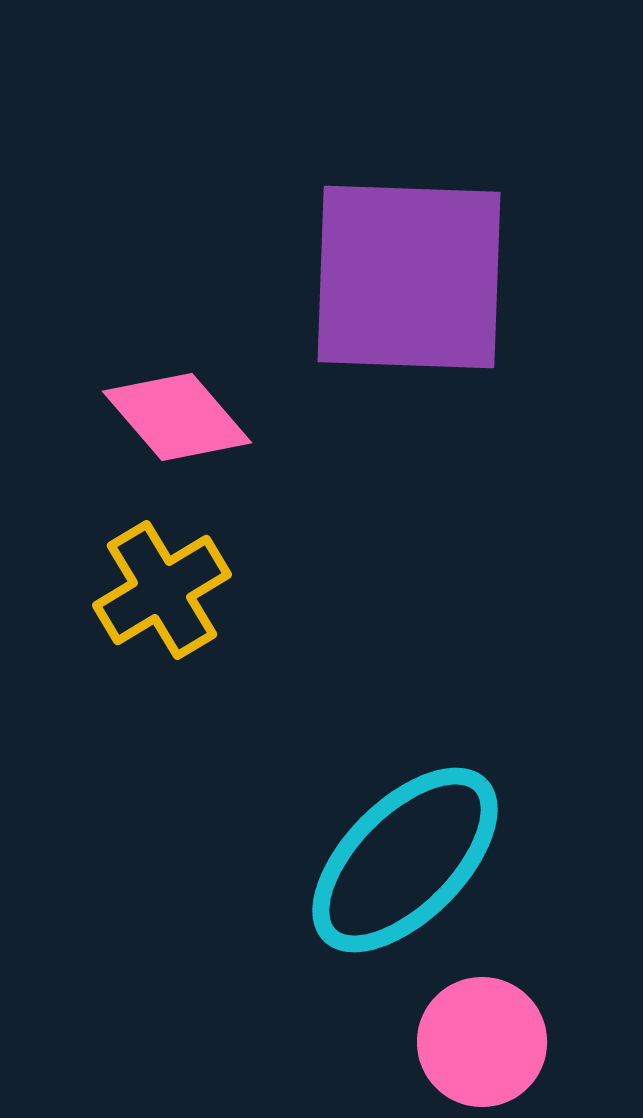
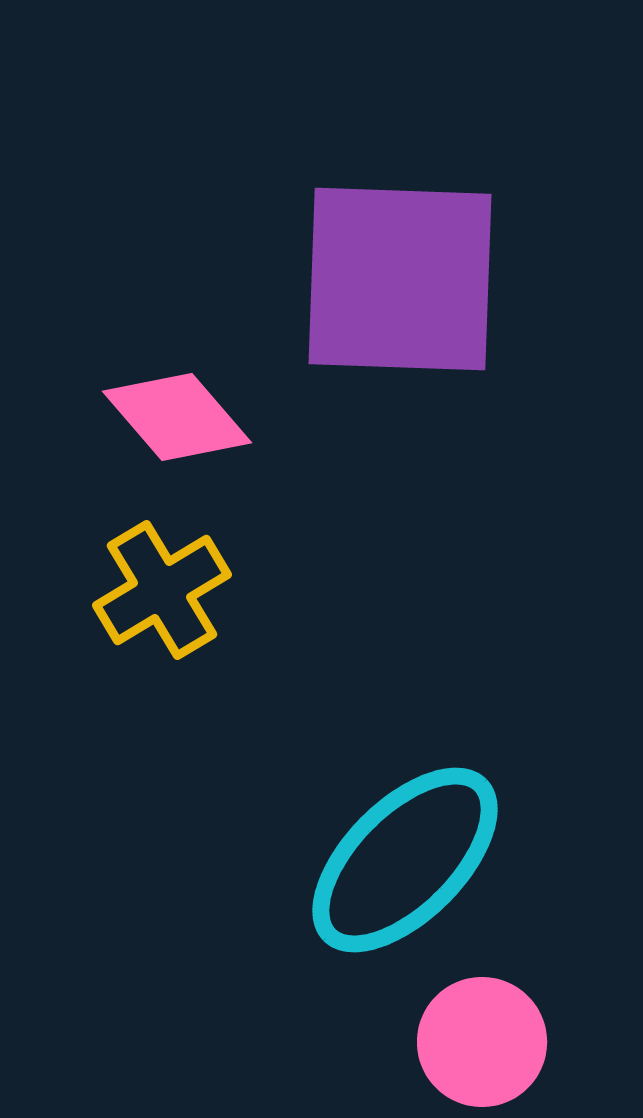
purple square: moved 9 px left, 2 px down
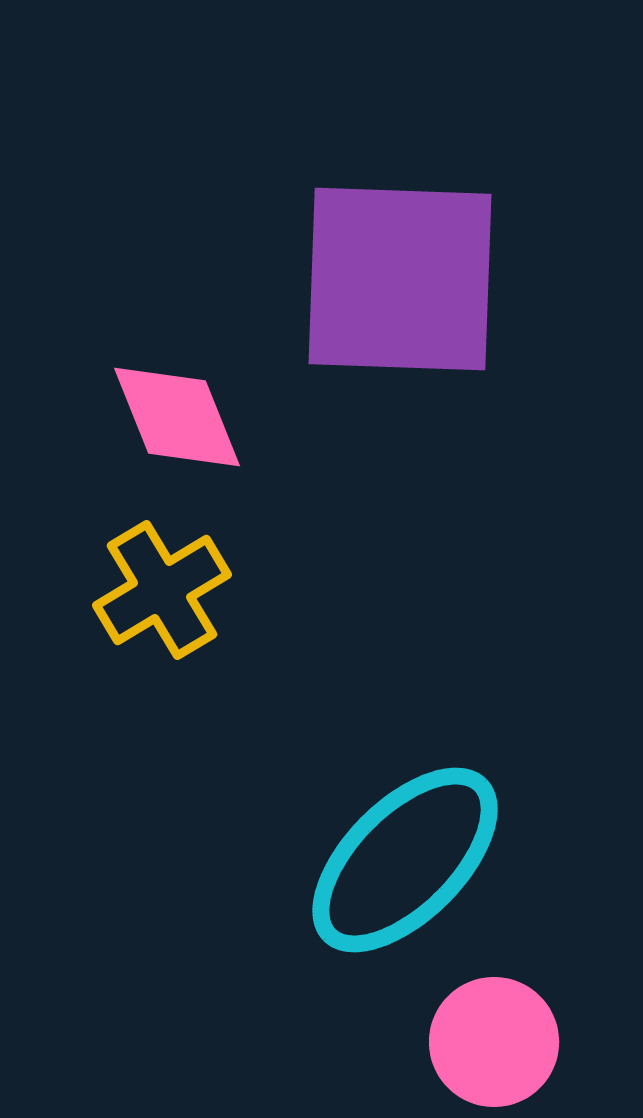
pink diamond: rotated 19 degrees clockwise
pink circle: moved 12 px right
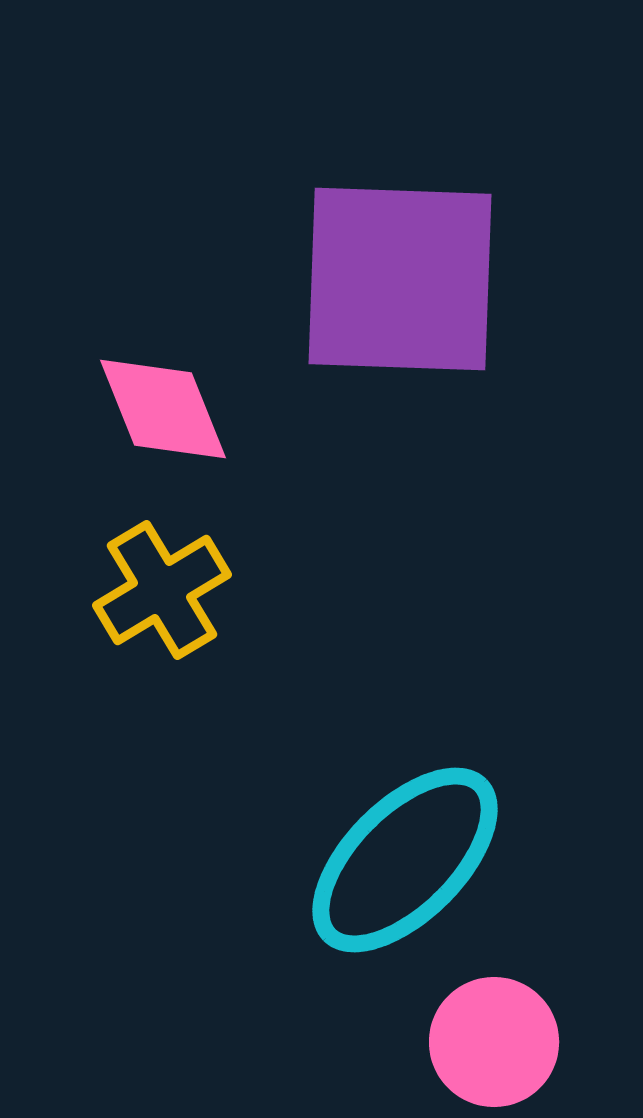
pink diamond: moved 14 px left, 8 px up
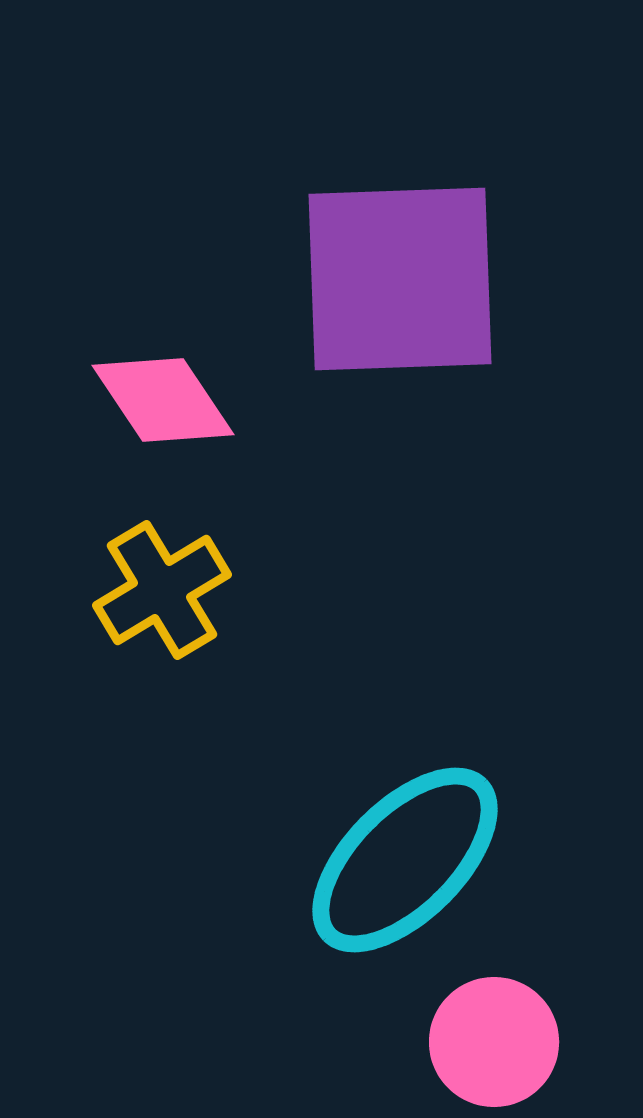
purple square: rotated 4 degrees counterclockwise
pink diamond: moved 9 px up; rotated 12 degrees counterclockwise
